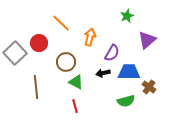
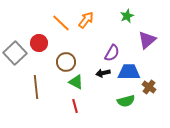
orange arrow: moved 4 px left, 17 px up; rotated 24 degrees clockwise
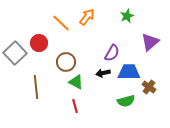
orange arrow: moved 1 px right, 3 px up
purple triangle: moved 3 px right, 2 px down
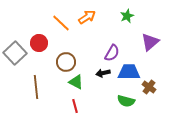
orange arrow: rotated 18 degrees clockwise
green semicircle: rotated 30 degrees clockwise
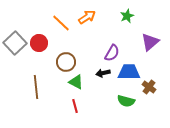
gray square: moved 10 px up
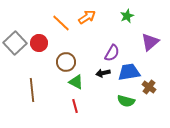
blue trapezoid: rotated 10 degrees counterclockwise
brown line: moved 4 px left, 3 px down
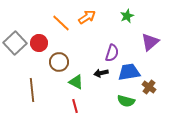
purple semicircle: rotated 12 degrees counterclockwise
brown circle: moved 7 px left
black arrow: moved 2 px left
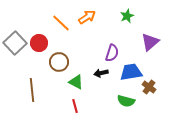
blue trapezoid: moved 2 px right
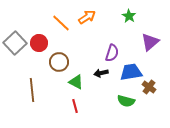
green star: moved 2 px right; rotated 16 degrees counterclockwise
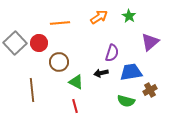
orange arrow: moved 12 px right
orange line: moved 1 px left; rotated 48 degrees counterclockwise
brown cross: moved 1 px right, 3 px down; rotated 24 degrees clockwise
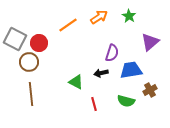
orange line: moved 8 px right, 2 px down; rotated 30 degrees counterclockwise
gray square: moved 4 px up; rotated 20 degrees counterclockwise
brown circle: moved 30 px left
blue trapezoid: moved 2 px up
brown line: moved 1 px left, 4 px down
red line: moved 19 px right, 2 px up
